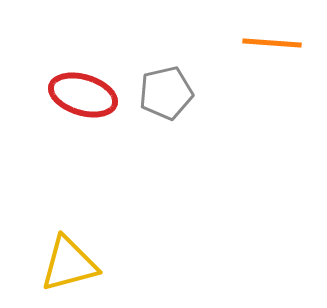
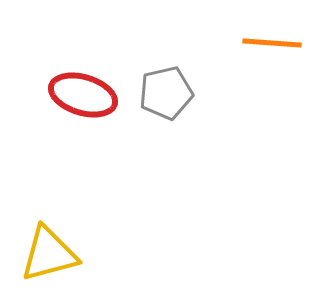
yellow triangle: moved 20 px left, 10 px up
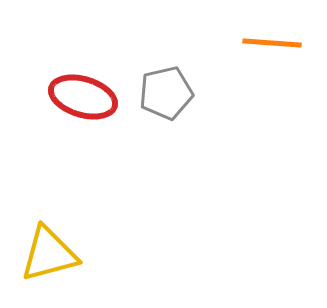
red ellipse: moved 2 px down
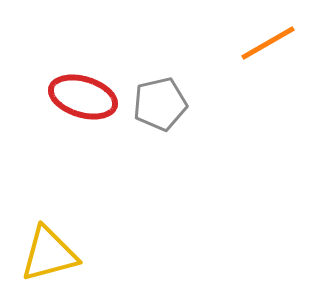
orange line: moved 4 px left; rotated 34 degrees counterclockwise
gray pentagon: moved 6 px left, 11 px down
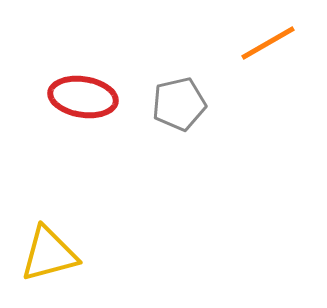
red ellipse: rotated 8 degrees counterclockwise
gray pentagon: moved 19 px right
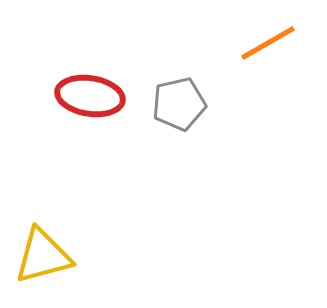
red ellipse: moved 7 px right, 1 px up
yellow triangle: moved 6 px left, 2 px down
